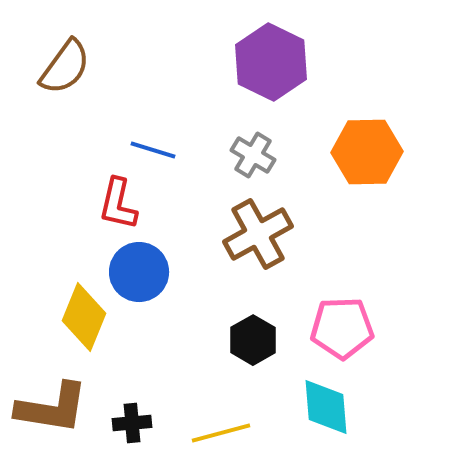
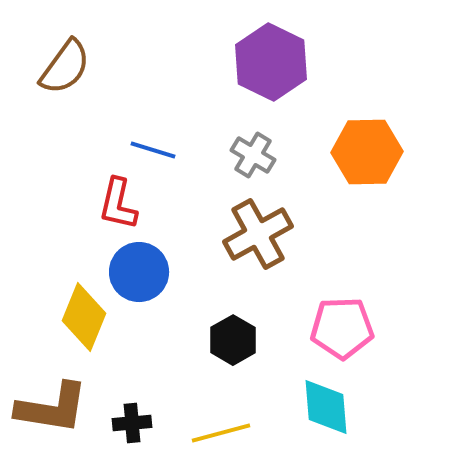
black hexagon: moved 20 px left
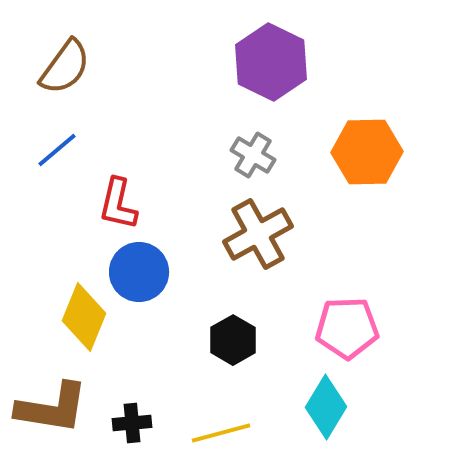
blue line: moved 96 px left; rotated 57 degrees counterclockwise
pink pentagon: moved 5 px right
cyan diamond: rotated 36 degrees clockwise
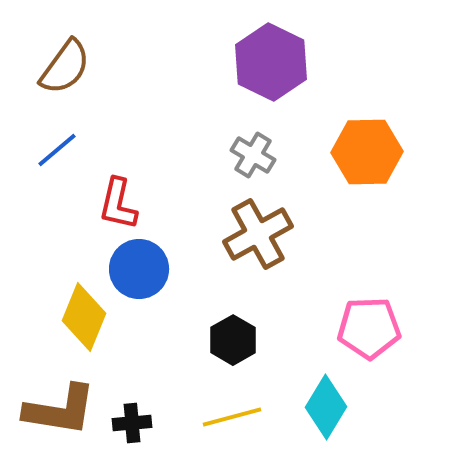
blue circle: moved 3 px up
pink pentagon: moved 22 px right
brown L-shape: moved 8 px right, 2 px down
yellow line: moved 11 px right, 16 px up
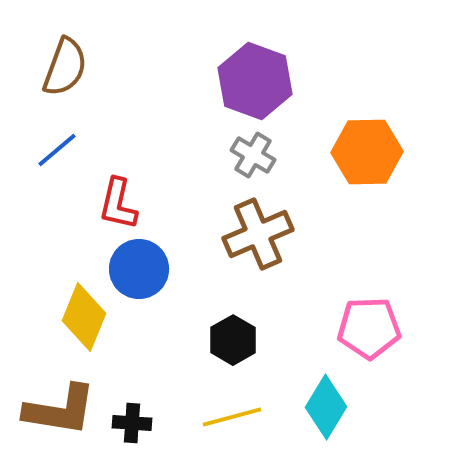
purple hexagon: moved 16 px left, 19 px down; rotated 6 degrees counterclockwise
brown semicircle: rotated 16 degrees counterclockwise
brown cross: rotated 6 degrees clockwise
black cross: rotated 9 degrees clockwise
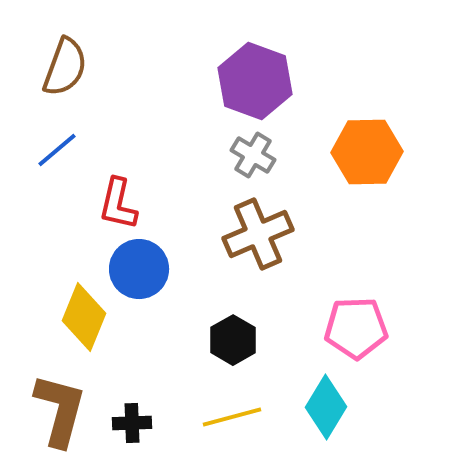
pink pentagon: moved 13 px left
brown L-shape: rotated 84 degrees counterclockwise
black cross: rotated 6 degrees counterclockwise
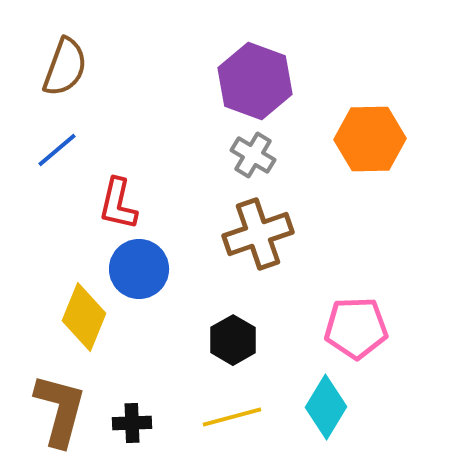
orange hexagon: moved 3 px right, 13 px up
brown cross: rotated 4 degrees clockwise
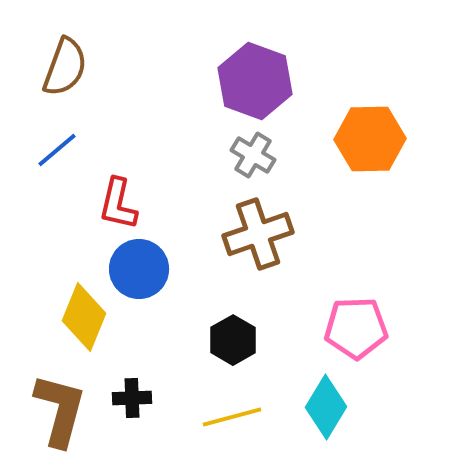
black cross: moved 25 px up
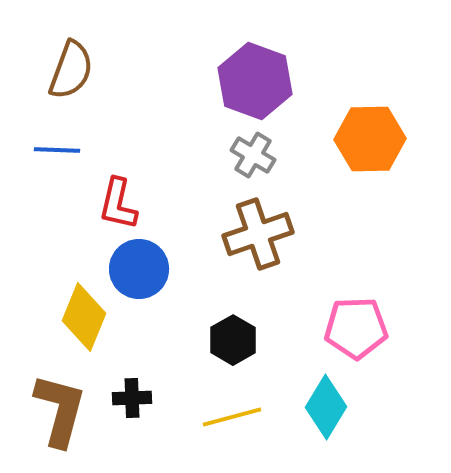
brown semicircle: moved 6 px right, 3 px down
blue line: rotated 42 degrees clockwise
